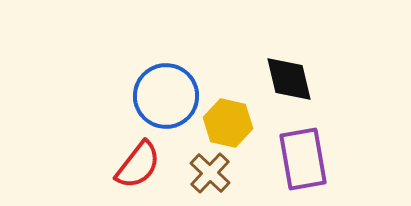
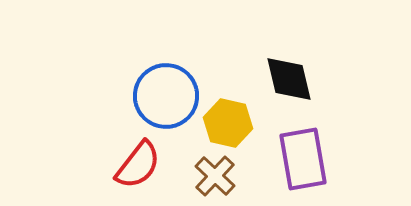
brown cross: moved 5 px right, 3 px down
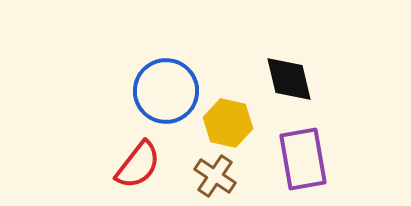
blue circle: moved 5 px up
brown cross: rotated 9 degrees counterclockwise
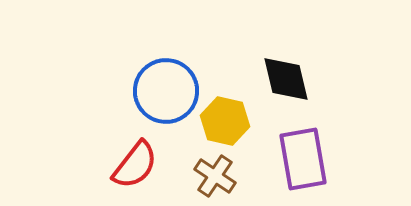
black diamond: moved 3 px left
yellow hexagon: moved 3 px left, 2 px up
red semicircle: moved 3 px left
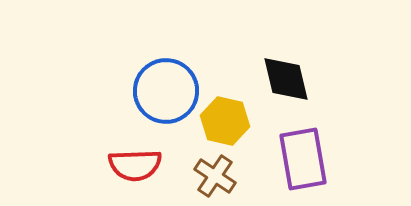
red semicircle: rotated 50 degrees clockwise
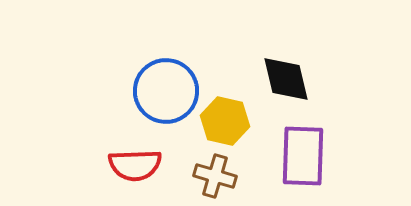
purple rectangle: moved 3 px up; rotated 12 degrees clockwise
brown cross: rotated 18 degrees counterclockwise
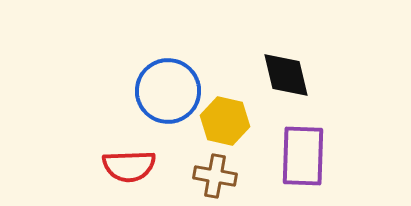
black diamond: moved 4 px up
blue circle: moved 2 px right
red semicircle: moved 6 px left, 1 px down
brown cross: rotated 6 degrees counterclockwise
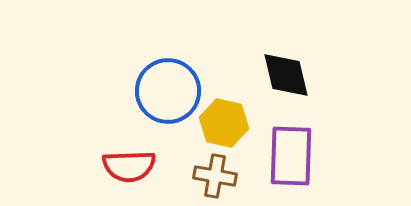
yellow hexagon: moved 1 px left, 2 px down
purple rectangle: moved 12 px left
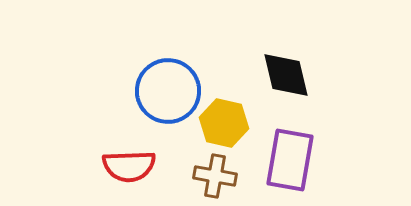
purple rectangle: moved 1 px left, 4 px down; rotated 8 degrees clockwise
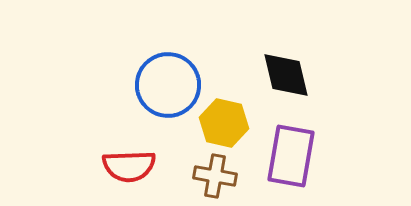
blue circle: moved 6 px up
purple rectangle: moved 1 px right, 4 px up
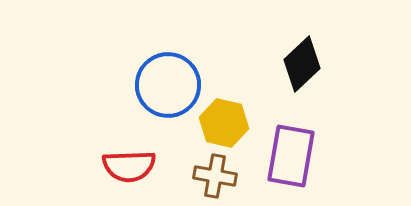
black diamond: moved 16 px right, 11 px up; rotated 60 degrees clockwise
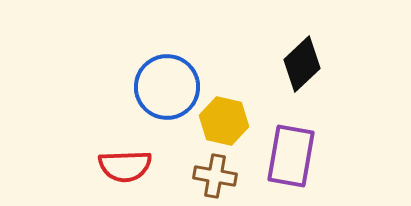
blue circle: moved 1 px left, 2 px down
yellow hexagon: moved 2 px up
red semicircle: moved 4 px left
